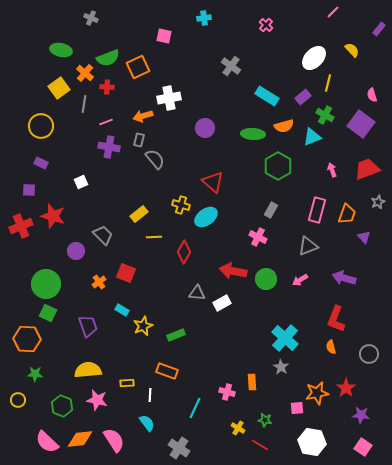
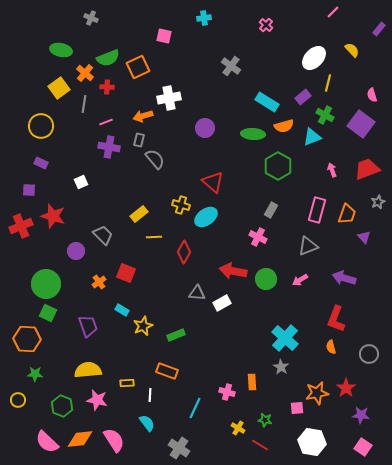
cyan rectangle at (267, 96): moved 6 px down
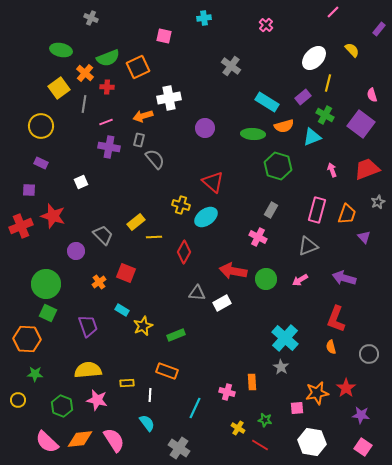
green hexagon at (278, 166): rotated 12 degrees counterclockwise
yellow rectangle at (139, 214): moved 3 px left, 8 px down
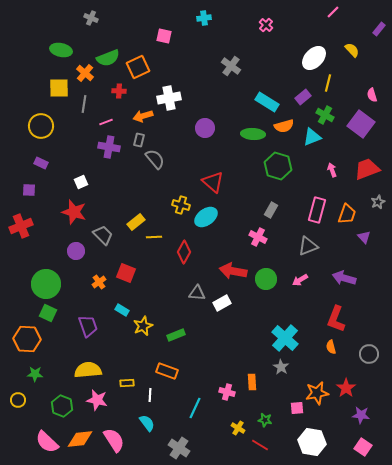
red cross at (107, 87): moved 12 px right, 4 px down
yellow square at (59, 88): rotated 35 degrees clockwise
red star at (53, 216): moved 21 px right, 4 px up
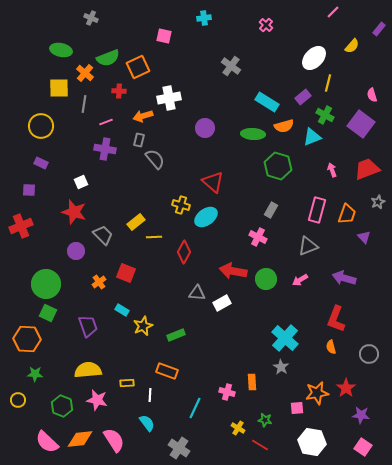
yellow semicircle at (352, 50): moved 4 px up; rotated 84 degrees clockwise
purple cross at (109, 147): moved 4 px left, 2 px down
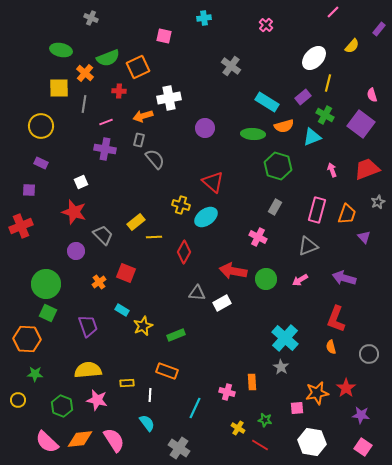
gray rectangle at (271, 210): moved 4 px right, 3 px up
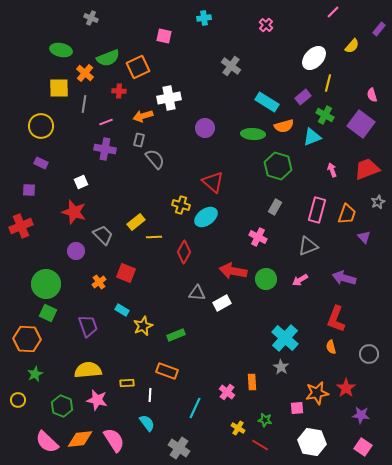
green star at (35, 374): rotated 28 degrees counterclockwise
pink cross at (227, 392): rotated 21 degrees clockwise
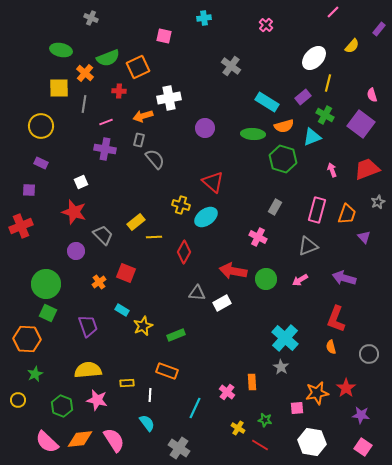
green hexagon at (278, 166): moved 5 px right, 7 px up
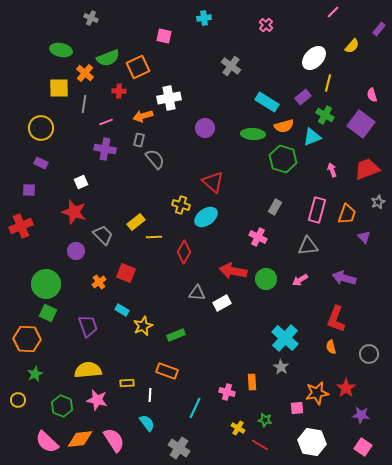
yellow circle at (41, 126): moved 2 px down
gray triangle at (308, 246): rotated 15 degrees clockwise
pink cross at (227, 392): rotated 21 degrees counterclockwise
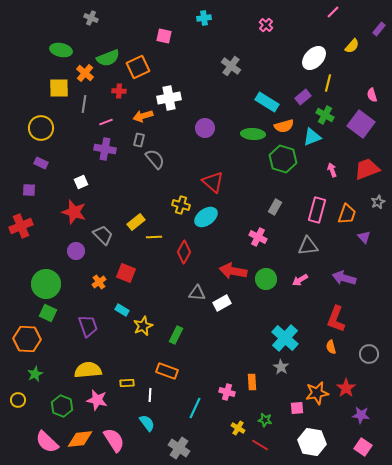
green rectangle at (176, 335): rotated 42 degrees counterclockwise
